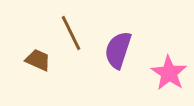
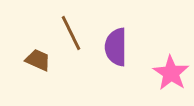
purple semicircle: moved 2 px left, 3 px up; rotated 18 degrees counterclockwise
pink star: moved 2 px right
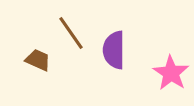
brown line: rotated 9 degrees counterclockwise
purple semicircle: moved 2 px left, 3 px down
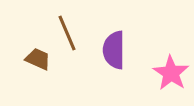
brown line: moved 4 px left; rotated 12 degrees clockwise
brown trapezoid: moved 1 px up
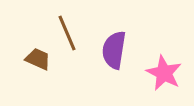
purple semicircle: rotated 9 degrees clockwise
pink star: moved 7 px left; rotated 6 degrees counterclockwise
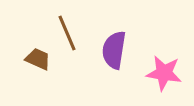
pink star: rotated 18 degrees counterclockwise
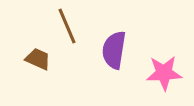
brown line: moved 7 px up
pink star: rotated 12 degrees counterclockwise
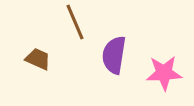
brown line: moved 8 px right, 4 px up
purple semicircle: moved 5 px down
